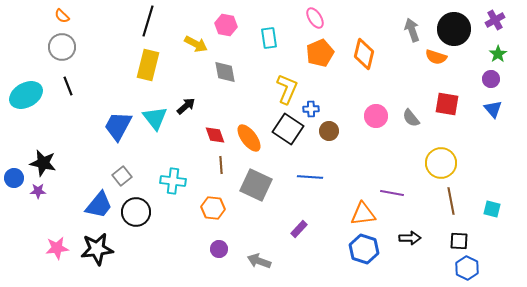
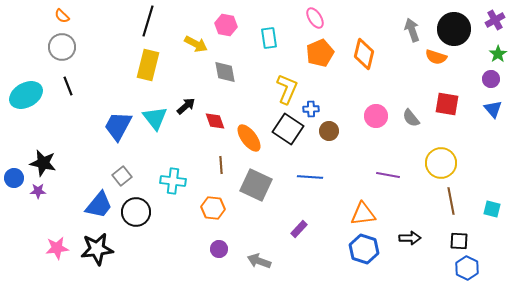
red diamond at (215, 135): moved 14 px up
purple line at (392, 193): moved 4 px left, 18 px up
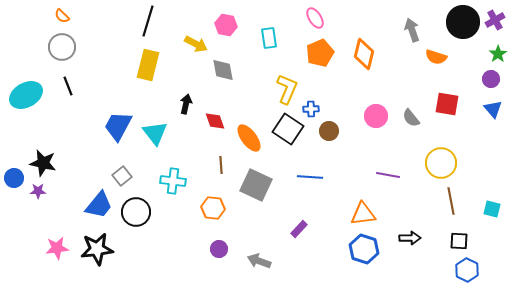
black circle at (454, 29): moved 9 px right, 7 px up
gray diamond at (225, 72): moved 2 px left, 2 px up
black arrow at (186, 106): moved 2 px up; rotated 36 degrees counterclockwise
cyan triangle at (155, 118): moved 15 px down
blue hexagon at (467, 268): moved 2 px down
